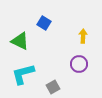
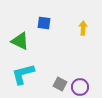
blue square: rotated 24 degrees counterclockwise
yellow arrow: moved 8 px up
purple circle: moved 1 px right, 23 px down
gray square: moved 7 px right, 3 px up; rotated 32 degrees counterclockwise
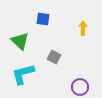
blue square: moved 1 px left, 4 px up
green triangle: rotated 18 degrees clockwise
gray square: moved 6 px left, 27 px up
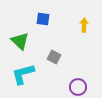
yellow arrow: moved 1 px right, 3 px up
purple circle: moved 2 px left
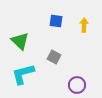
blue square: moved 13 px right, 2 px down
purple circle: moved 1 px left, 2 px up
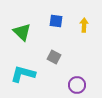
green triangle: moved 2 px right, 9 px up
cyan L-shape: rotated 30 degrees clockwise
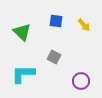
yellow arrow: rotated 136 degrees clockwise
cyan L-shape: rotated 15 degrees counterclockwise
purple circle: moved 4 px right, 4 px up
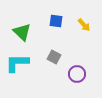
cyan L-shape: moved 6 px left, 11 px up
purple circle: moved 4 px left, 7 px up
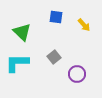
blue square: moved 4 px up
gray square: rotated 24 degrees clockwise
